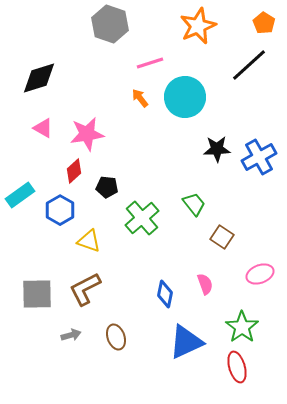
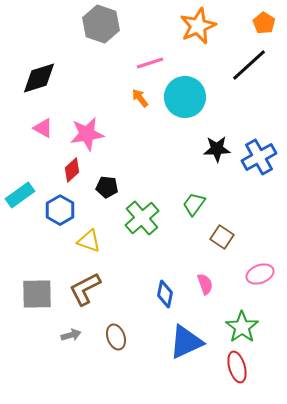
gray hexagon: moved 9 px left
red diamond: moved 2 px left, 1 px up
green trapezoid: rotated 105 degrees counterclockwise
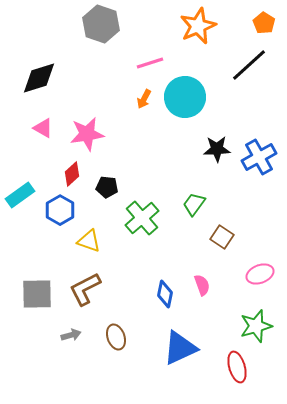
orange arrow: moved 4 px right, 1 px down; rotated 114 degrees counterclockwise
red diamond: moved 4 px down
pink semicircle: moved 3 px left, 1 px down
green star: moved 14 px right, 1 px up; rotated 20 degrees clockwise
blue triangle: moved 6 px left, 6 px down
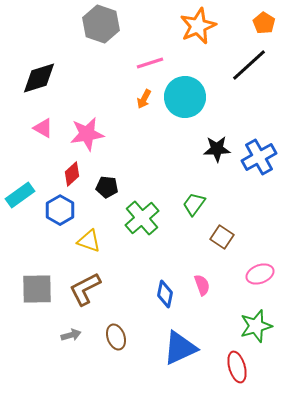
gray square: moved 5 px up
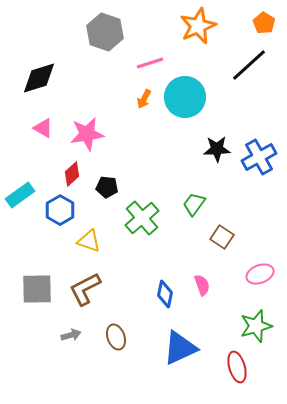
gray hexagon: moved 4 px right, 8 px down
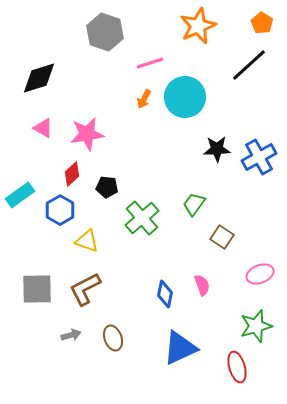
orange pentagon: moved 2 px left
yellow triangle: moved 2 px left
brown ellipse: moved 3 px left, 1 px down
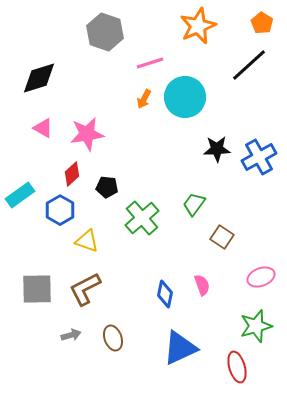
pink ellipse: moved 1 px right, 3 px down
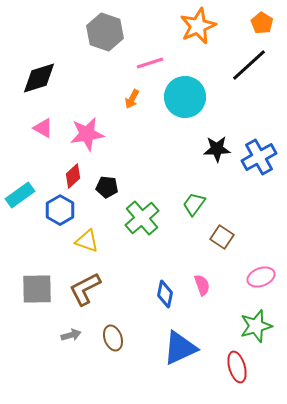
orange arrow: moved 12 px left
red diamond: moved 1 px right, 2 px down
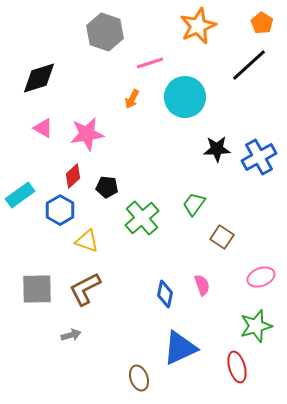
brown ellipse: moved 26 px right, 40 px down
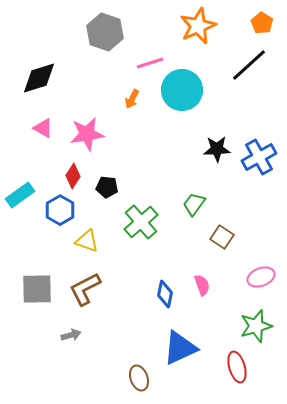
cyan circle: moved 3 px left, 7 px up
red diamond: rotated 15 degrees counterclockwise
green cross: moved 1 px left, 4 px down
